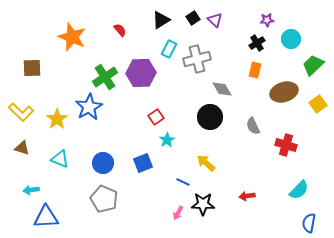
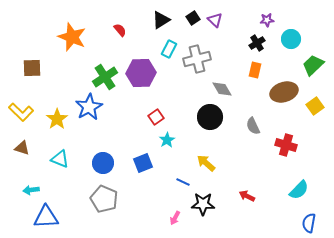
yellow square: moved 3 px left, 2 px down
red arrow: rotated 35 degrees clockwise
pink arrow: moved 3 px left, 5 px down
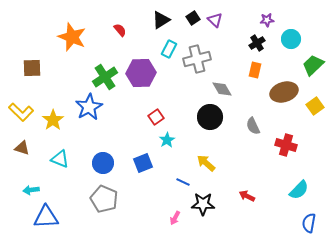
yellow star: moved 4 px left, 1 px down
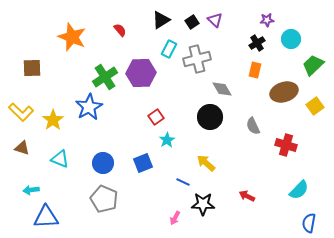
black square: moved 1 px left, 4 px down
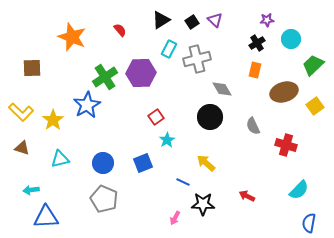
blue star: moved 2 px left, 2 px up
cyan triangle: rotated 36 degrees counterclockwise
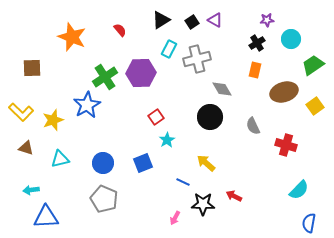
purple triangle: rotated 14 degrees counterclockwise
green trapezoid: rotated 10 degrees clockwise
yellow star: rotated 15 degrees clockwise
brown triangle: moved 4 px right
red arrow: moved 13 px left
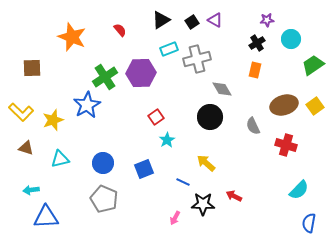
cyan rectangle: rotated 42 degrees clockwise
brown ellipse: moved 13 px down
blue square: moved 1 px right, 6 px down
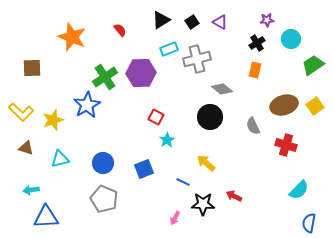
purple triangle: moved 5 px right, 2 px down
gray diamond: rotated 20 degrees counterclockwise
red square: rotated 28 degrees counterclockwise
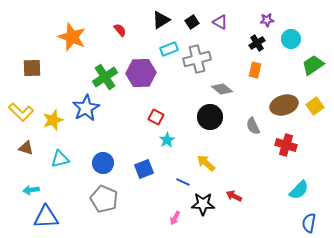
blue star: moved 1 px left, 3 px down
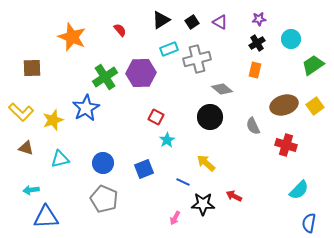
purple star: moved 8 px left, 1 px up
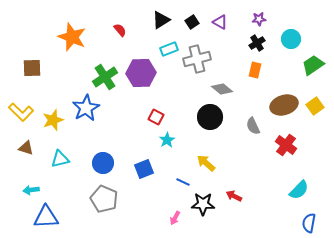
red cross: rotated 20 degrees clockwise
